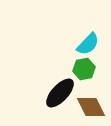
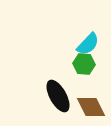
green hexagon: moved 5 px up; rotated 15 degrees clockwise
black ellipse: moved 2 px left, 3 px down; rotated 72 degrees counterclockwise
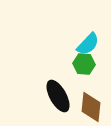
brown diamond: rotated 32 degrees clockwise
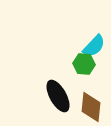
cyan semicircle: moved 6 px right, 2 px down
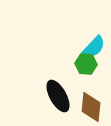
cyan semicircle: moved 1 px down
green hexagon: moved 2 px right
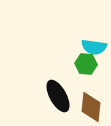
cyan semicircle: rotated 55 degrees clockwise
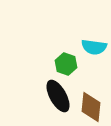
green hexagon: moved 20 px left; rotated 15 degrees clockwise
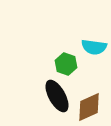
black ellipse: moved 1 px left
brown diamond: moved 2 px left; rotated 60 degrees clockwise
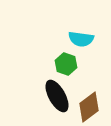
cyan semicircle: moved 13 px left, 8 px up
brown diamond: rotated 12 degrees counterclockwise
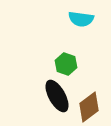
cyan semicircle: moved 20 px up
